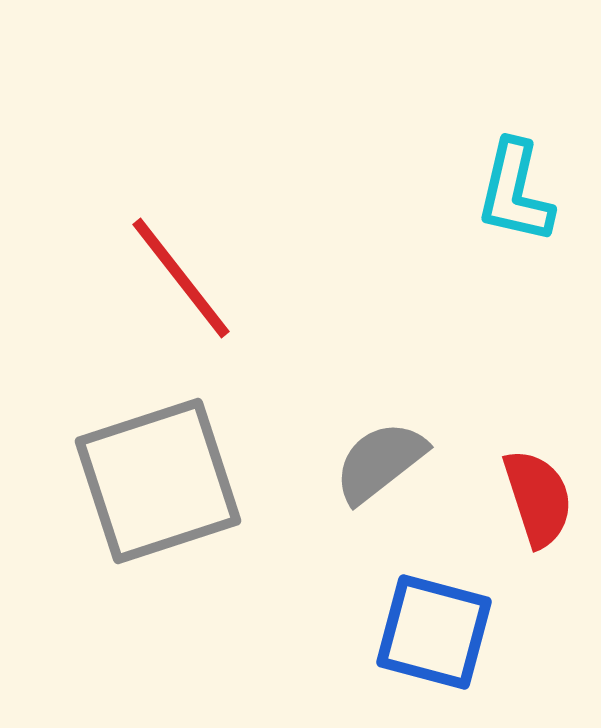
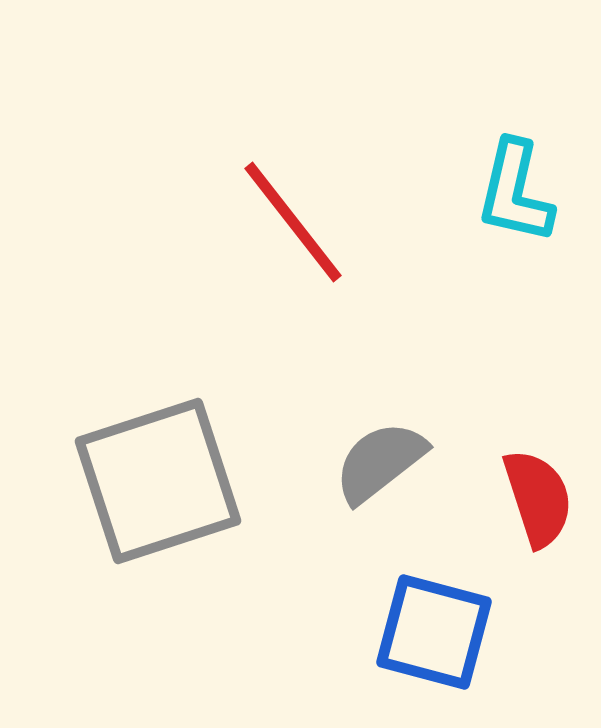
red line: moved 112 px right, 56 px up
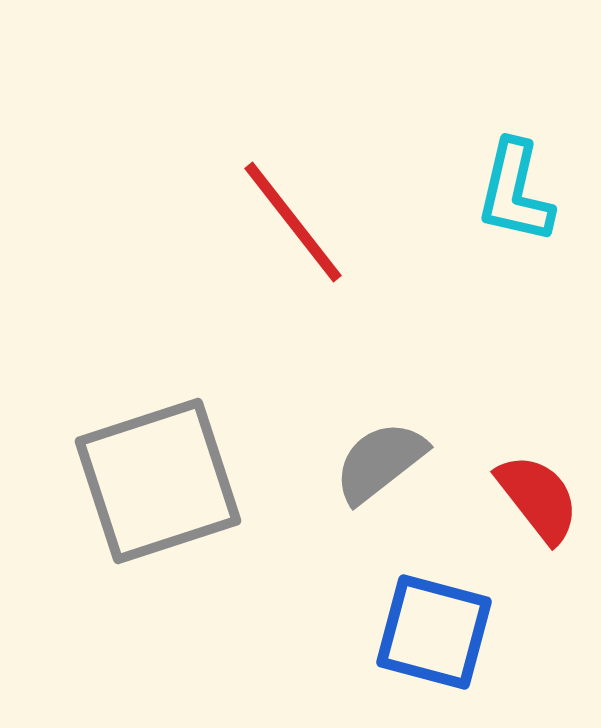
red semicircle: rotated 20 degrees counterclockwise
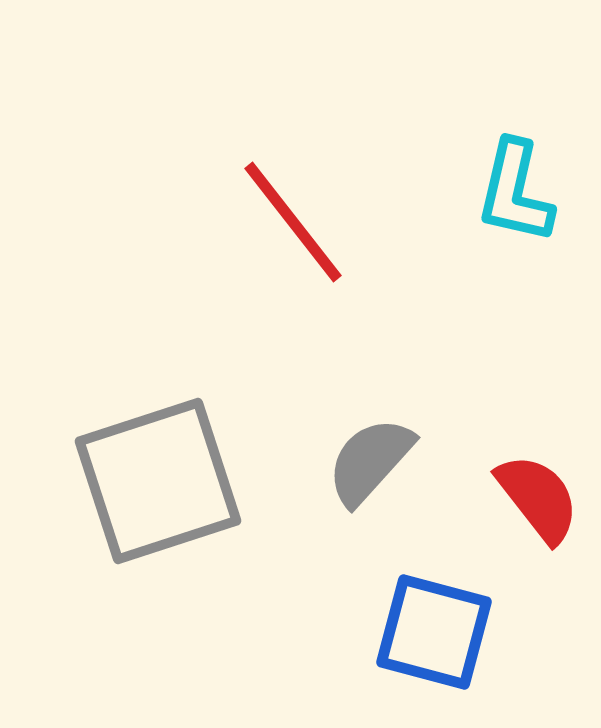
gray semicircle: moved 10 px left, 1 px up; rotated 10 degrees counterclockwise
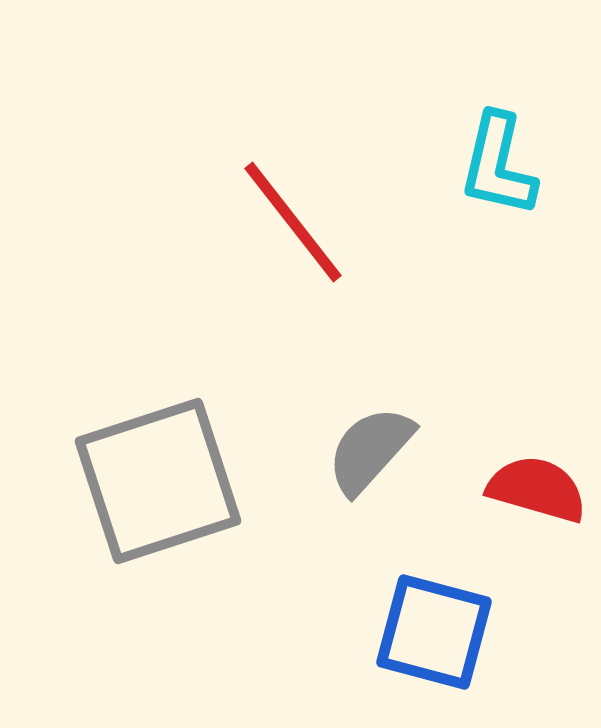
cyan L-shape: moved 17 px left, 27 px up
gray semicircle: moved 11 px up
red semicircle: moved 1 px left, 9 px up; rotated 36 degrees counterclockwise
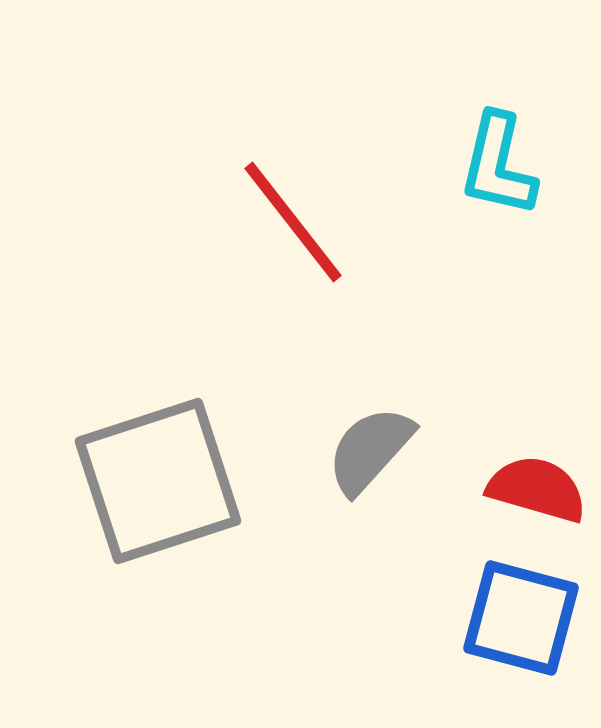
blue square: moved 87 px right, 14 px up
